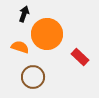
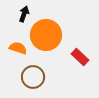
orange circle: moved 1 px left, 1 px down
orange semicircle: moved 2 px left, 1 px down
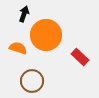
brown circle: moved 1 px left, 4 px down
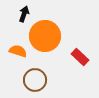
orange circle: moved 1 px left, 1 px down
orange semicircle: moved 3 px down
brown circle: moved 3 px right, 1 px up
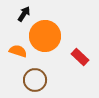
black arrow: rotated 14 degrees clockwise
